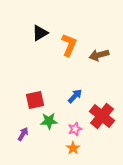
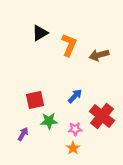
pink star: rotated 16 degrees clockwise
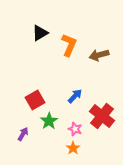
red square: rotated 18 degrees counterclockwise
green star: rotated 30 degrees counterclockwise
pink star: rotated 24 degrees clockwise
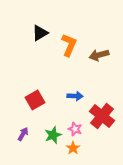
blue arrow: rotated 49 degrees clockwise
green star: moved 4 px right, 14 px down; rotated 12 degrees clockwise
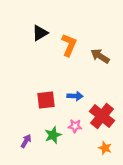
brown arrow: moved 1 px right, 1 px down; rotated 48 degrees clockwise
red square: moved 11 px right; rotated 24 degrees clockwise
pink star: moved 3 px up; rotated 16 degrees counterclockwise
purple arrow: moved 3 px right, 7 px down
orange star: moved 32 px right; rotated 16 degrees counterclockwise
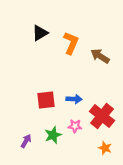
orange L-shape: moved 2 px right, 2 px up
blue arrow: moved 1 px left, 3 px down
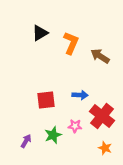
blue arrow: moved 6 px right, 4 px up
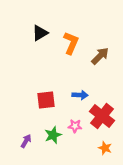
brown arrow: rotated 102 degrees clockwise
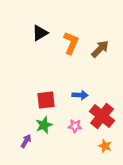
brown arrow: moved 7 px up
green star: moved 9 px left, 10 px up
orange star: moved 2 px up
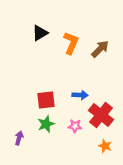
red cross: moved 1 px left, 1 px up
green star: moved 2 px right, 1 px up
purple arrow: moved 7 px left, 3 px up; rotated 16 degrees counterclockwise
